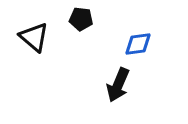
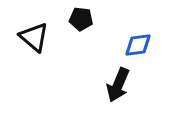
blue diamond: moved 1 px down
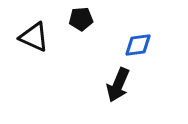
black pentagon: rotated 10 degrees counterclockwise
black triangle: rotated 16 degrees counterclockwise
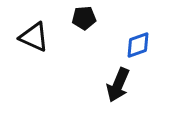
black pentagon: moved 3 px right, 1 px up
blue diamond: rotated 12 degrees counterclockwise
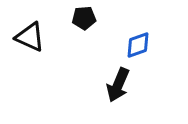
black triangle: moved 4 px left
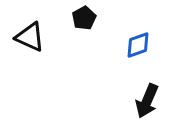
black pentagon: rotated 25 degrees counterclockwise
black arrow: moved 29 px right, 16 px down
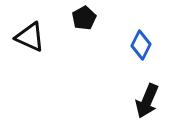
blue diamond: moved 3 px right; rotated 44 degrees counterclockwise
